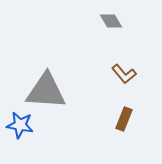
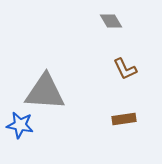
brown L-shape: moved 1 px right, 5 px up; rotated 15 degrees clockwise
gray triangle: moved 1 px left, 1 px down
brown rectangle: rotated 60 degrees clockwise
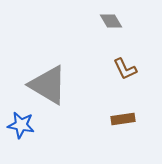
gray triangle: moved 3 px right, 7 px up; rotated 27 degrees clockwise
brown rectangle: moved 1 px left
blue star: moved 1 px right
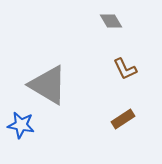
brown rectangle: rotated 25 degrees counterclockwise
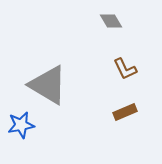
brown rectangle: moved 2 px right, 7 px up; rotated 10 degrees clockwise
blue star: rotated 20 degrees counterclockwise
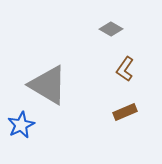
gray diamond: moved 8 px down; rotated 30 degrees counterclockwise
brown L-shape: rotated 60 degrees clockwise
blue star: rotated 16 degrees counterclockwise
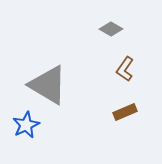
blue star: moved 5 px right
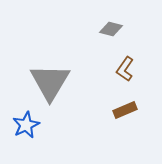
gray diamond: rotated 15 degrees counterclockwise
gray triangle: moved 2 px right, 3 px up; rotated 30 degrees clockwise
brown rectangle: moved 2 px up
